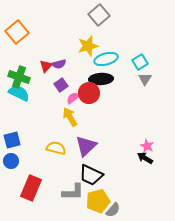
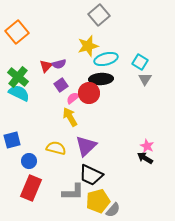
cyan square: rotated 28 degrees counterclockwise
green cross: moved 1 px left; rotated 20 degrees clockwise
blue circle: moved 18 px right
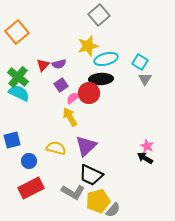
red triangle: moved 3 px left, 1 px up
red rectangle: rotated 40 degrees clockwise
gray L-shape: rotated 30 degrees clockwise
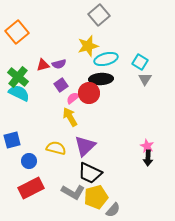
red triangle: rotated 32 degrees clockwise
purple triangle: moved 1 px left
black arrow: moved 3 px right; rotated 119 degrees counterclockwise
black trapezoid: moved 1 px left, 2 px up
yellow pentagon: moved 2 px left, 4 px up
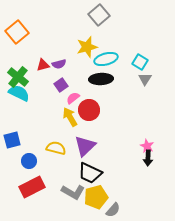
yellow star: moved 1 px left, 1 px down
red circle: moved 17 px down
red rectangle: moved 1 px right, 1 px up
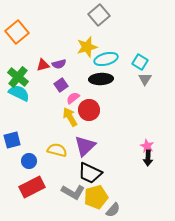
yellow semicircle: moved 1 px right, 2 px down
